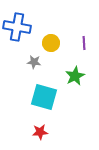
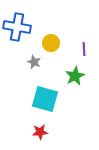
purple line: moved 6 px down
gray star: rotated 16 degrees clockwise
cyan square: moved 1 px right, 2 px down
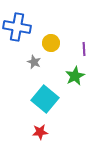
cyan square: rotated 24 degrees clockwise
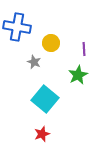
green star: moved 3 px right, 1 px up
red star: moved 2 px right, 2 px down; rotated 14 degrees counterclockwise
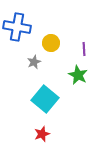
gray star: rotated 24 degrees clockwise
green star: rotated 18 degrees counterclockwise
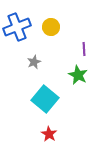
blue cross: rotated 32 degrees counterclockwise
yellow circle: moved 16 px up
red star: moved 7 px right; rotated 21 degrees counterclockwise
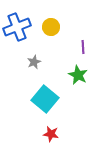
purple line: moved 1 px left, 2 px up
red star: moved 2 px right; rotated 21 degrees counterclockwise
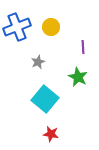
gray star: moved 4 px right
green star: moved 2 px down
